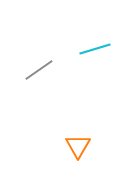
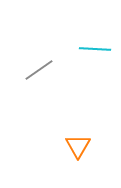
cyan line: rotated 20 degrees clockwise
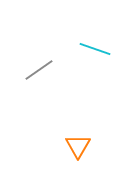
cyan line: rotated 16 degrees clockwise
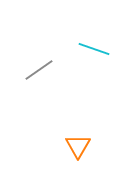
cyan line: moved 1 px left
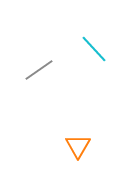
cyan line: rotated 28 degrees clockwise
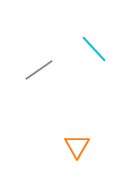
orange triangle: moved 1 px left
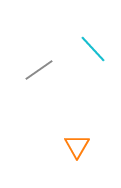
cyan line: moved 1 px left
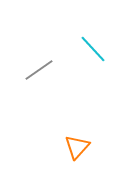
orange triangle: moved 1 px down; rotated 12 degrees clockwise
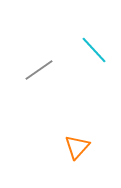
cyan line: moved 1 px right, 1 px down
